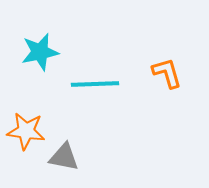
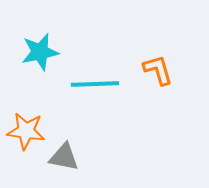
orange L-shape: moved 9 px left, 3 px up
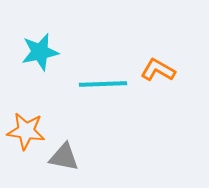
orange L-shape: rotated 44 degrees counterclockwise
cyan line: moved 8 px right
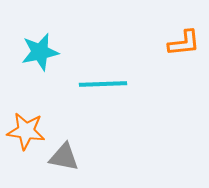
orange L-shape: moved 26 px right, 27 px up; rotated 144 degrees clockwise
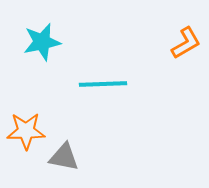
orange L-shape: moved 2 px right; rotated 24 degrees counterclockwise
cyan star: moved 2 px right, 10 px up
orange star: rotated 9 degrees counterclockwise
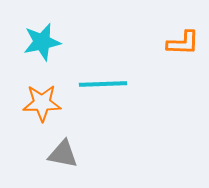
orange L-shape: moved 3 px left; rotated 32 degrees clockwise
orange star: moved 16 px right, 28 px up
gray triangle: moved 1 px left, 3 px up
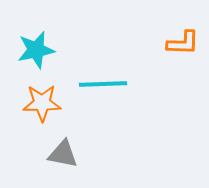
cyan star: moved 6 px left, 8 px down
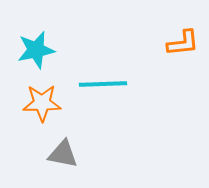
orange L-shape: rotated 8 degrees counterclockwise
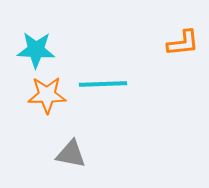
cyan star: rotated 15 degrees clockwise
orange star: moved 5 px right, 8 px up
gray triangle: moved 8 px right
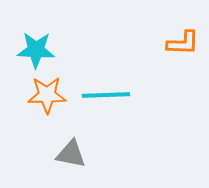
orange L-shape: rotated 8 degrees clockwise
cyan line: moved 3 px right, 11 px down
